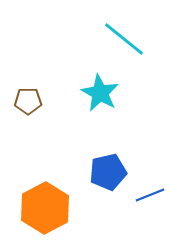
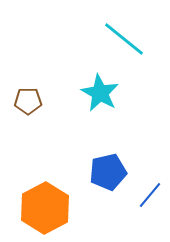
blue line: rotated 28 degrees counterclockwise
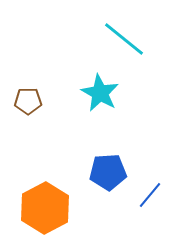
blue pentagon: rotated 9 degrees clockwise
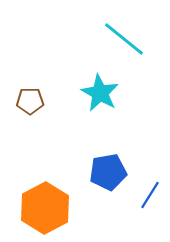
brown pentagon: moved 2 px right
blue pentagon: rotated 6 degrees counterclockwise
blue line: rotated 8 degrees counterclockwise
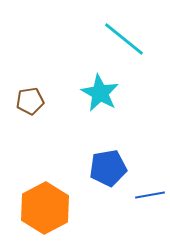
brown pentagon: rotated 8 degrees counterclockwise
blue pentagon: moved 4 px up
blue line: rotated 48 degrees clockwise
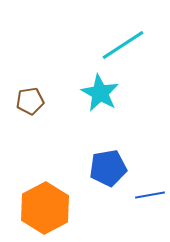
cyan line: moved 1 px left, 6 px down; rotated 72 degrees counterclockwise
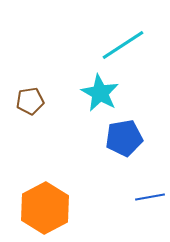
blue pentagon: moved 16 px right, 30 px up
blue line: moved 2 px down
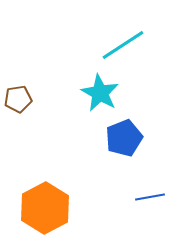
brown pentagon: moved 12 px left, 2 px up
blue pentagon: rotated 12 degrees counterclockwise
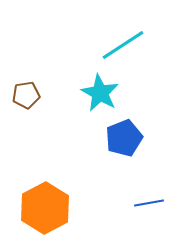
brown pentagon: moved 8 px right, 4 px up
blue line: moved 1 px left, 6 px down
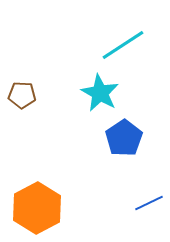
brown pentagon: moved 4 px left; rotated 12 degrees clockwise
blue pentagon: rotated 12 degrees counterclockwise
blue line: rotated 16 degrees counterclockwise
orange hexagon: moved 8 px left
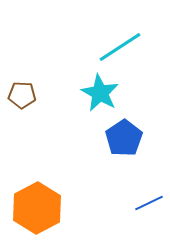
cyan line: moved 3 px left, 2 px down
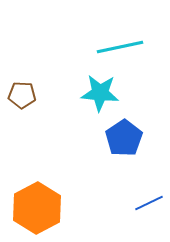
cyan line: rotated 21 degrees clockwise
cyan star: rotated 24 degrees counterclockwise
